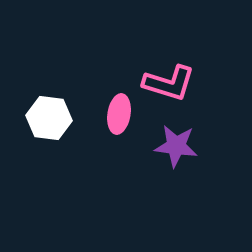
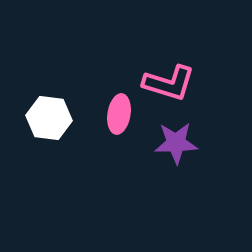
purple star: moved 3 px up; rotated 9 degrees counterclockwise
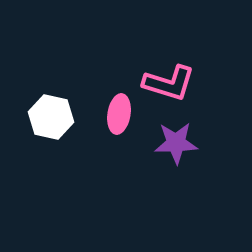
white hexagon: moved 2 px right, 1 px up; rotated 6 degrees clockwise
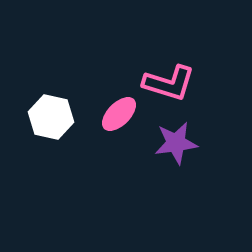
pink ellipse: rotated 36 degrees clockwise
purple star: rotated 6 degrees counterclockwise
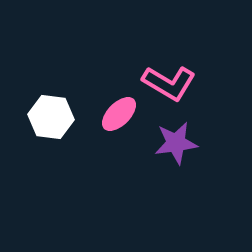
pink L-shape: rotated 14 degrees clockwise
white hexagon: rotated 6 degrees counterclockwise
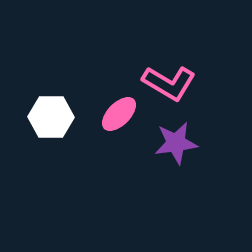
white hexagon: rotated 6 degrees counterclockwise
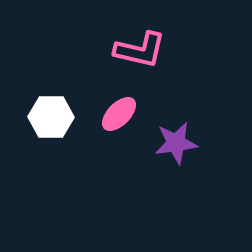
pink L-shape: moved 29 px left, 33 px up; rotated 18 degrees counterclockwise
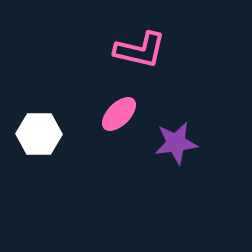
white hexagon: moved 12 px left, 17 px down
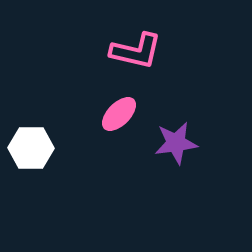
pink L-shape: moved 4 px left, 1 px down
white hexagon: moved 8 px left, 14 px down
